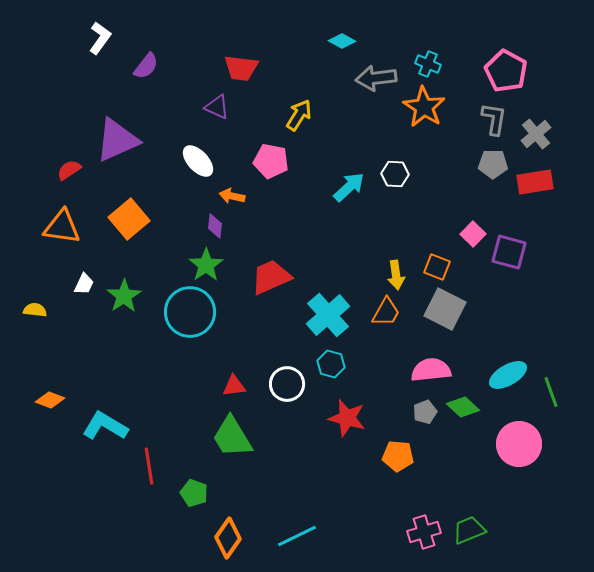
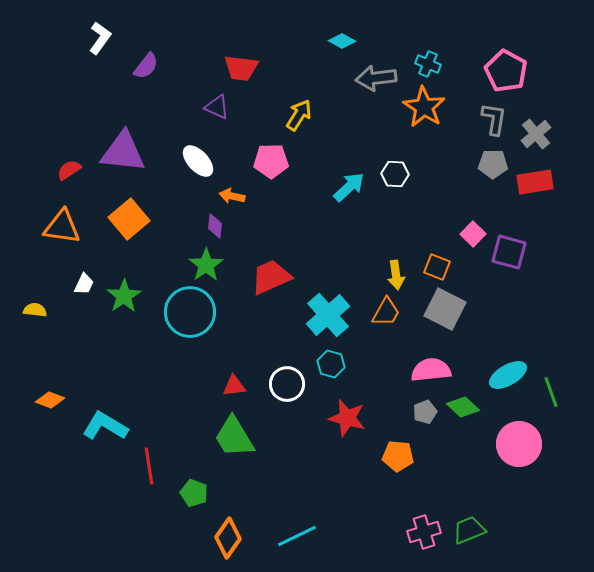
purple triangle at (117, 140): moved 6 px right, 12 px down; rotated 30 degrees clockwise
pink pentagon at (271, 161): rotated 12 degrees counterclockwise
green trapezoid at (232, 437): moved 2 px right
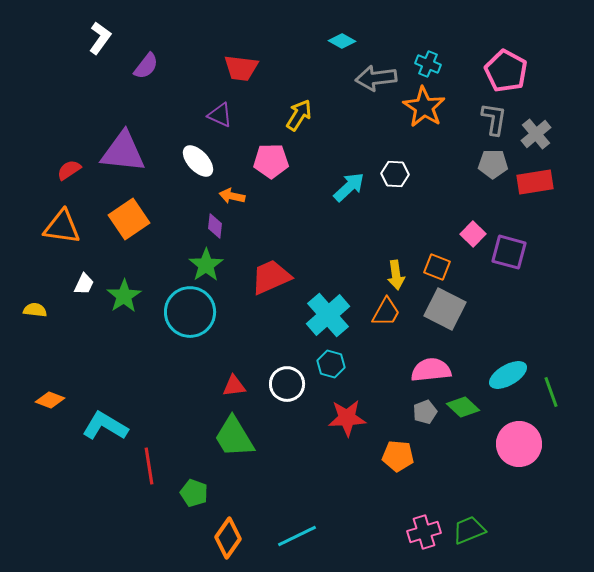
purple triangle at (217, 107): moved 3 px right, 8 px down
orange square at (129, 219): rotated 6 degrees clockwise
red star at (347, 418): rotated 18 degrees counterclockwise
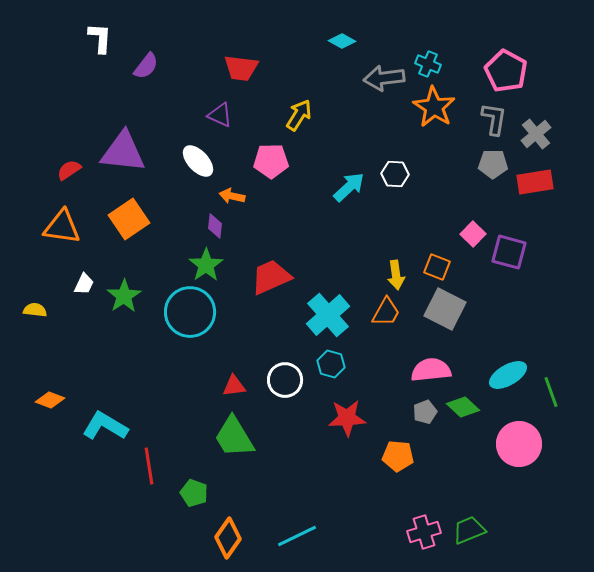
white L-shape at (100, 38): rotated 32 degrees counterclockwise
gray arrow at (376, 78): moved 8 px right
orange star at (424, 107): moved 10 px right
white circle at (287, 384): moved 2 px left, 4 px up
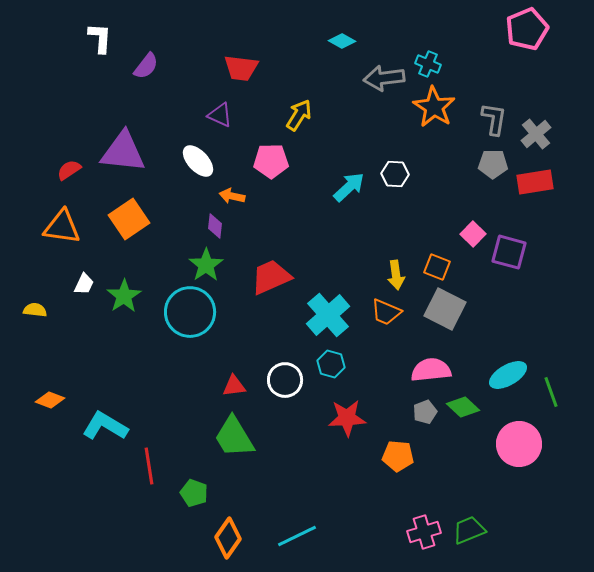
pink pentagon at (506, 71): moved 21 px right, 42 px up; rotated 21 degrees clockwise
orange trapezoid at (386, 312): rotated 84 degrees clockwise
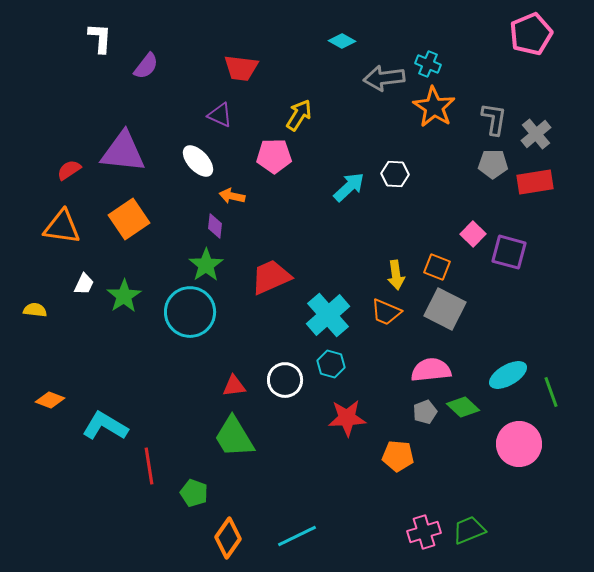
pink pentagon at (527, 29): moved 4 px right, 5 px down
pink pentagon at (271, 161): moved 3 px right, 5 px up
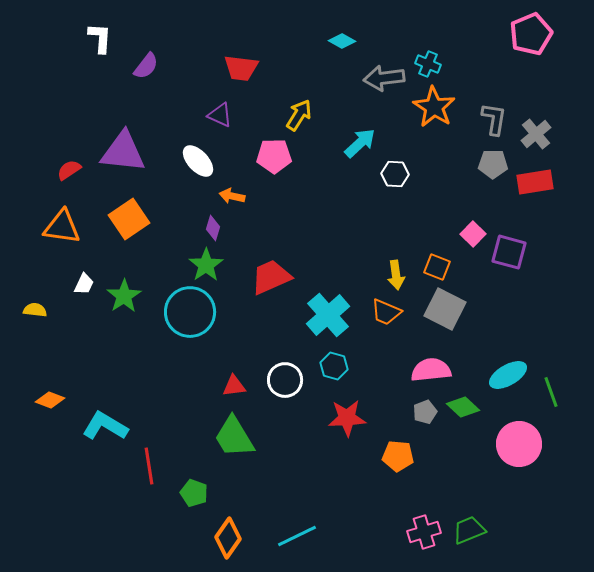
cyan arrow at (349, 187): moved 11 px right, 44 px up
purple diamond at (215, 226): moved 2 px left, 2 px down; rotated 10 degrees clockwise
cyan hexagon at (331, 364): moved 3 px right, 2 px down
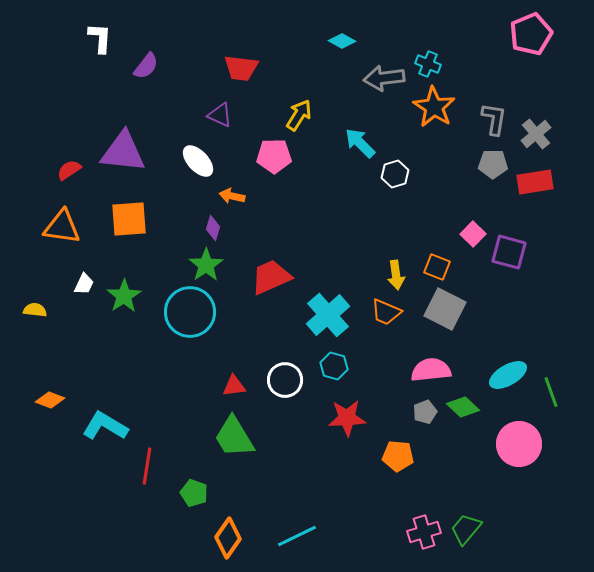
cyan arrow at (360, 143): rotated 92 degrees counterclockwise
white hexagon at (395, 174): rotated 20 degrees counterclockwise
orange square at (129, 219): rotated 30 degrees clockwise
red line at (149, 466): moved 2 px left; rotated 18 degrees clockwise
green trapezoid at (469, 530): moved 3 px left, 1 px up; rotated 28 degrees counterclockwise
